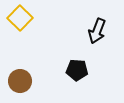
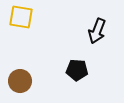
yellow square: moved 1 px right, 1 px up; rotated 35 degrees counterclockwise
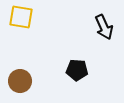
black arrow: moved 7 px right, 4 px up; rotated 45 degrees counterclockwise
